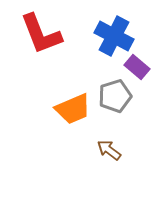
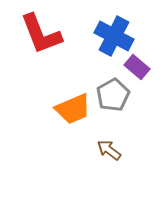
gray pentagon: moved 2 px left, 1 px up; rotated 12 degrees counterclockwise
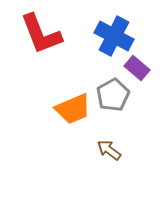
purple rectangle: moved 1 px down
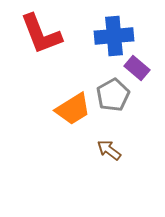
blue cross: rotated 33 degrees counterclockwise
orange trapezoid: rotated 9 degrees counterclockwise
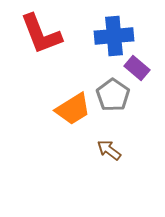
gray pentagon: rotated 8 degrees counterclockwise
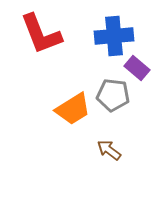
gray pentagon: rotated 28 degrees counterclockwise
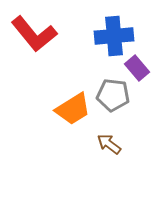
red L-shape: moved 7 px left; rotated 18 degrees counterclockwise
purple rectangle: rotated 10 degrees clockwise
brown arrow: moved 6 px up
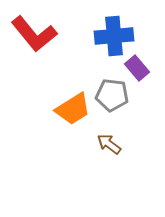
gray pentagon: moved 1 px left
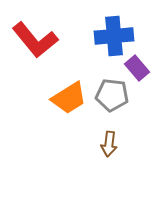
red L-shape: moved 1 px right, 6 px down
orange trapezoid: moved 4 px left, 11 px up
brown arrow: rotated 120 degrees counterclockwise
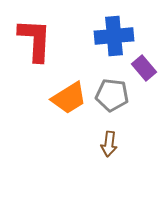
red L-shape: rotated 138 degrees counterclockwise
purple rectangle: moved 7 px right
